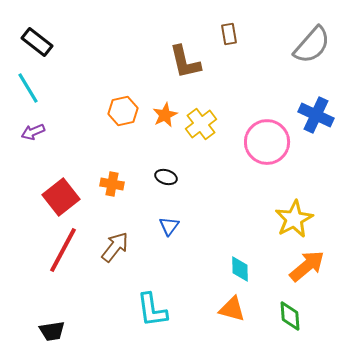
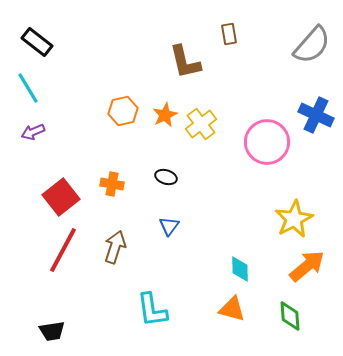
brown arrow: rotated 20 degrees counterclockwise
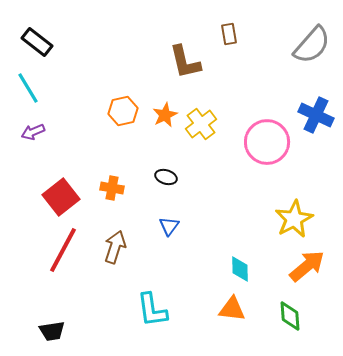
orange cross: moved 4 px down
orange triangle: rotated 8 degrees counterclockwise
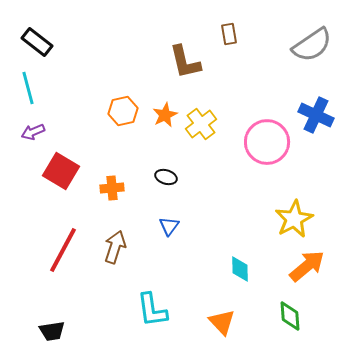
gray semicircle: rotated 15 degrees clockwise
cyan line: rotated 16 degrees clockwise
orange cross: rotated 15 degrees counterclockwise
red square: moved 26 px up; rotated 21 degrees counterclockwise
orange triangle: moved 10 px left, 13 px down; rotated 40 degrees clockwise
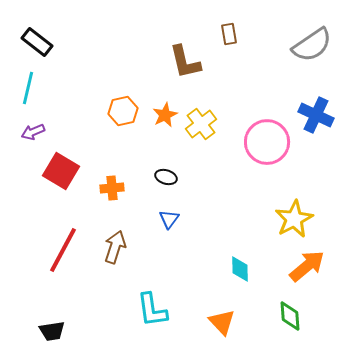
cyan line: rotated 28 degrees clockwise
blue triangle: moved 7 px up
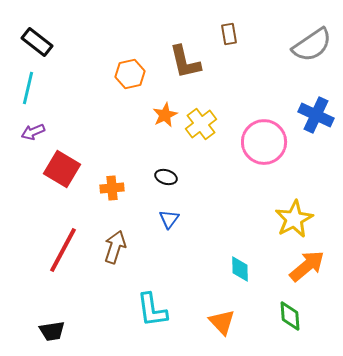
orange hexagon: moved 7 px right, 37 px up
pink circle: moved 3 px left
red square: moved 1 px right, 2 px up
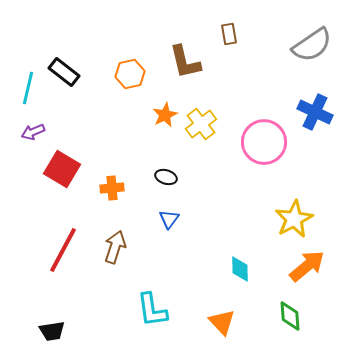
black rectangle: moved 27 px right, 30 px down
blue cross: moved 1 px left, 3 px up
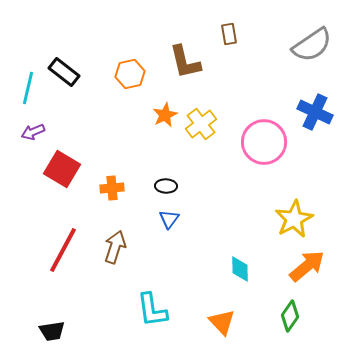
black ellipse: moved 9 px down; rotated 15 degrees counterclockwise
green diamond: rotated 40 degrees clockwise
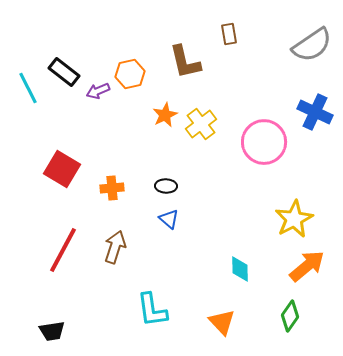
cyan line: rotated 40 degrees counterclockwise
purple arrow: moved 65 px right, 41 px up
blue triangle: rotated 25 degrees counterclockwise
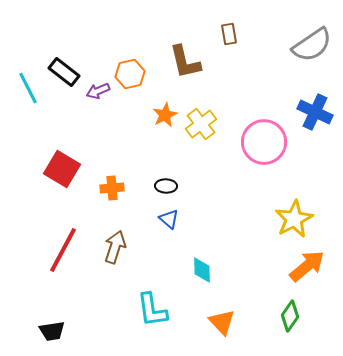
cyan diamond: moved 38 px left, 1 px down
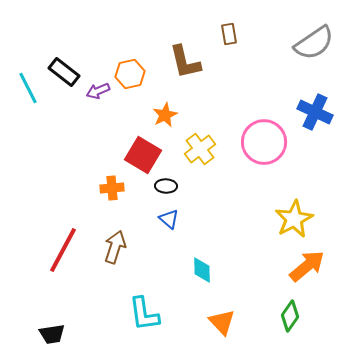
gray semicircle: moved 2 px right, 2 px up
yellow cross: moved 1 px left, 25 px down
red square: moved 81 px right, 14 px up
cyan L-shape: moved 8 px left, 4 px down
black trapezoid: moved 3 px down
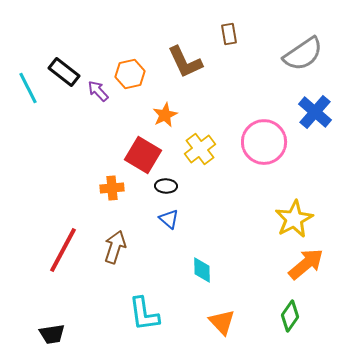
gray semicircle: moved 11 px left, 11 px down
brown L-shape: rotated 12 degrees counterclockwise
purple arrow: rotated 70 degrees clockwise
blue cross: rotated 16 degrees clockwise
orange arrow: moved 1 px left, 2 px up
